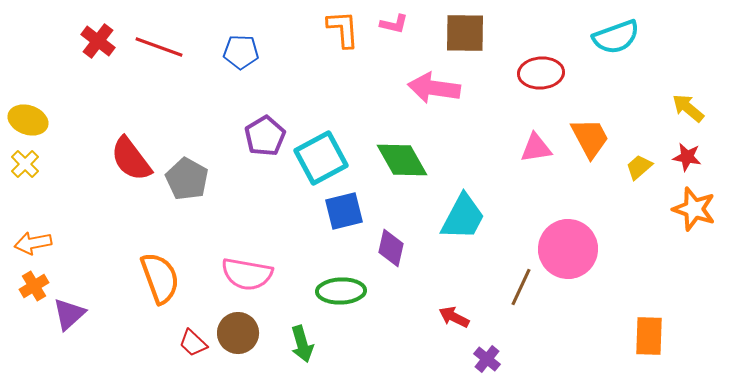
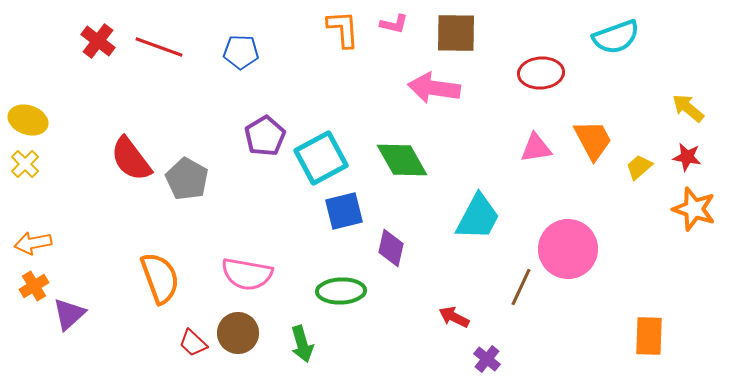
brown square: moved 9 px left
orange trapezoid: moved 3 px right, 2 px down
cyan trapezoid: moved 15 px right
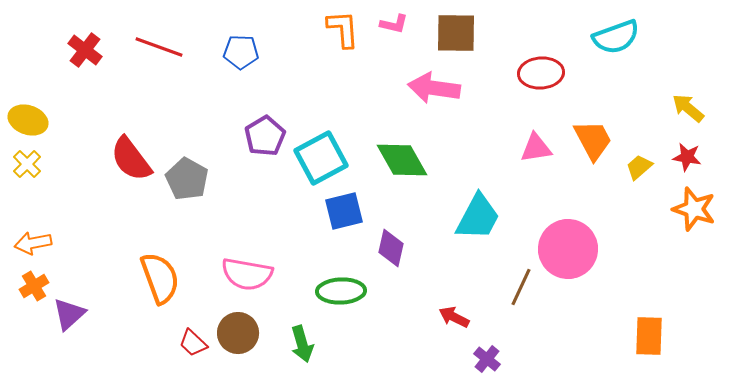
red cross: moved 13 px left, 9 px down
yellow cross: moved 2 px right
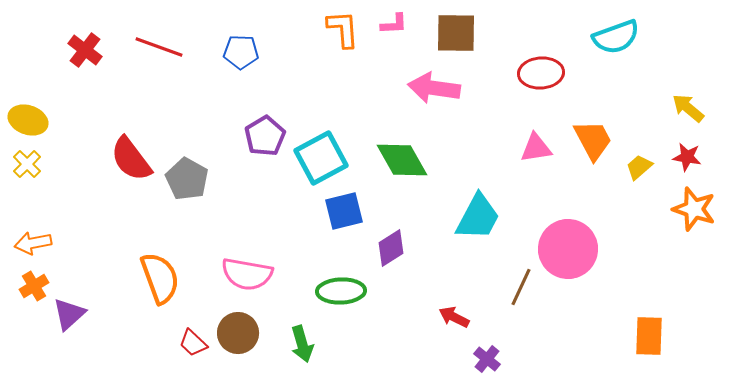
pink L-shape: rotated 16 degrees counterclockwise
purple diamond: rotated 45 degrees clockwise
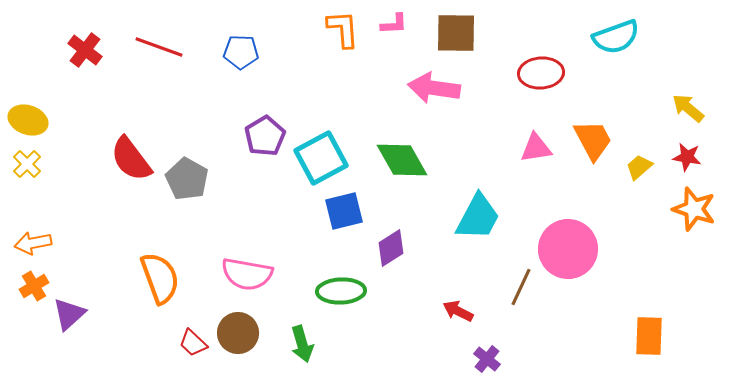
red arrow: moved 4 px right, 6 px up
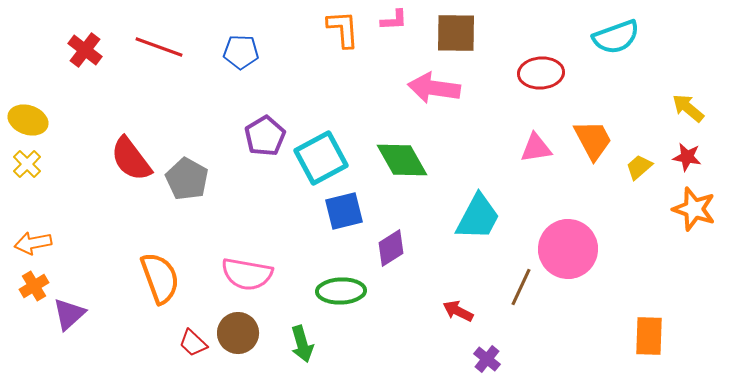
pink L-shape: moved 4 px up
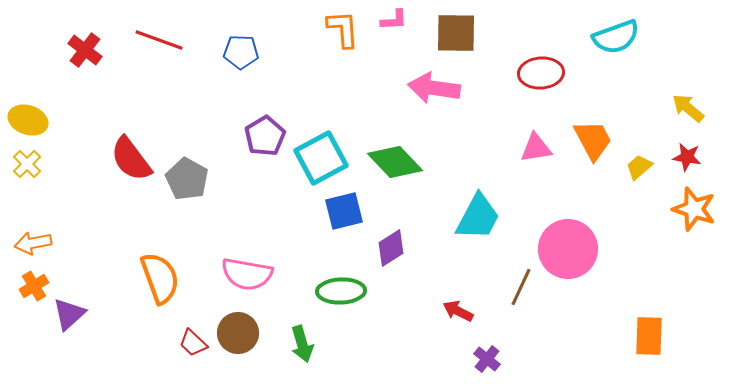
red line: moved 7 px up
green diamond: moved 7 px left, 2 px down; rotated 14 degrees counterclockwise
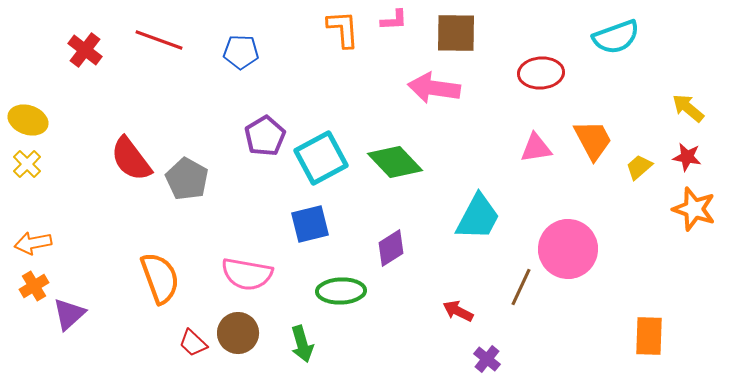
blue square: moved 34 px left, 13 px down
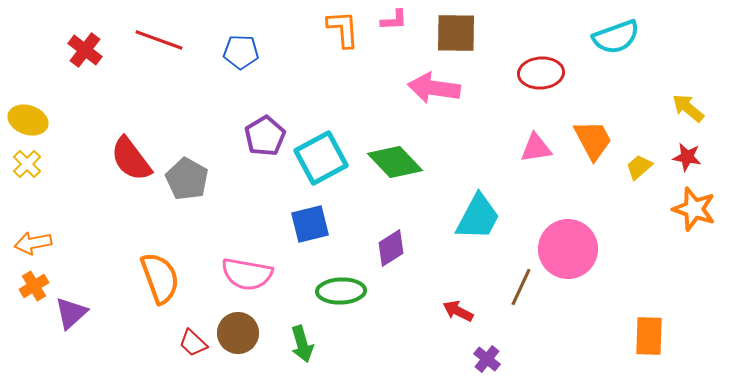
purple triangle: moved 2 px right, 1 px up
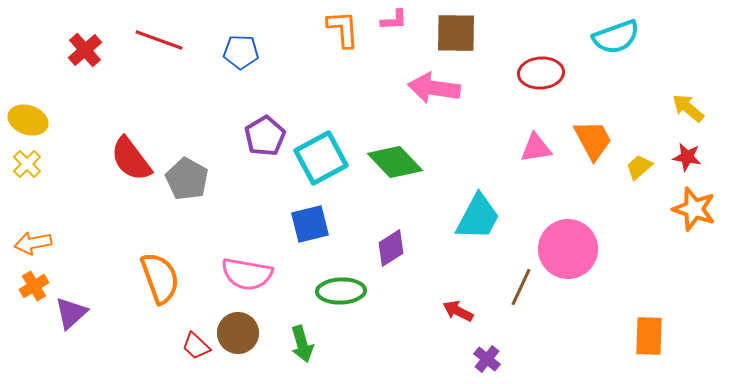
red cross: rotated 12 degrees clockwise
red trapezoid: moved 3 px right, 3 px down
